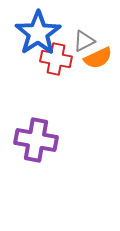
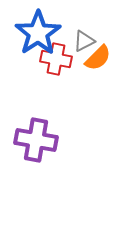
orange semicircle: rotated 20 degrees counterclockwise
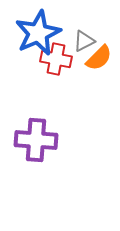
blue star: rotated 9 degrees clockwise
orange semicircle: moved 1 px right
purple cross: rotated 6 degrees counterclockwise
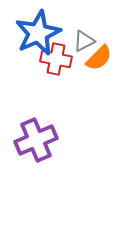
purple cross: rotated 27 degrees counterclockwise
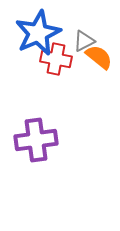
orange semicircle: moved 1 px up; rotated 96 degrees counterclockwise
purple cross: rotated 15 degrees clockwise
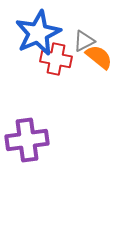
purple cross: moved 9 px left
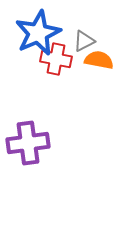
orange semicircle: moved 3 px down; rotated 28 degrees counterclockwise
purple cross: moved 1 px right, 3 px down
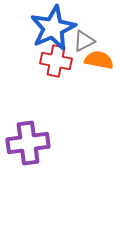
blue star: moved 15 px right, 5 px up
red cross: moved 2 px down
